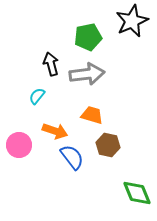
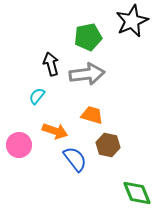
blue semicircle: moved 3 px right, 2 px down
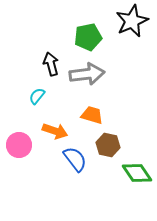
green diamond: moved 20 px up; rotated 12 degrees counterclockwise
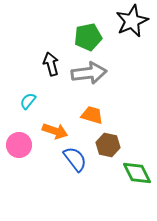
gray arrow: moved 2 px right, 1 px up
cyan semicircle: moved 9 px left, 5 px down
green diamond: rotated 8 degrees clockwise
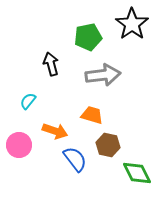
black star: moved 3 px down; rotated 12 degrees counterclockwise
gray arrow: moved 14 px right, 2 px down
